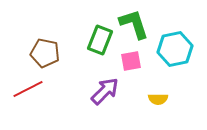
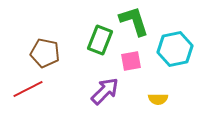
green L-shape: moved 3 px up
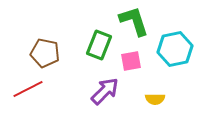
green rectangle: moved 1 px left, 5 px down
yellow semicircle: moved 3 px left
